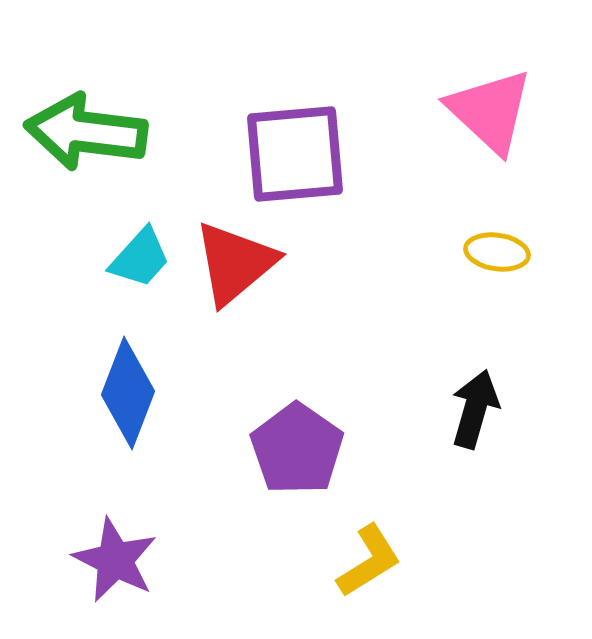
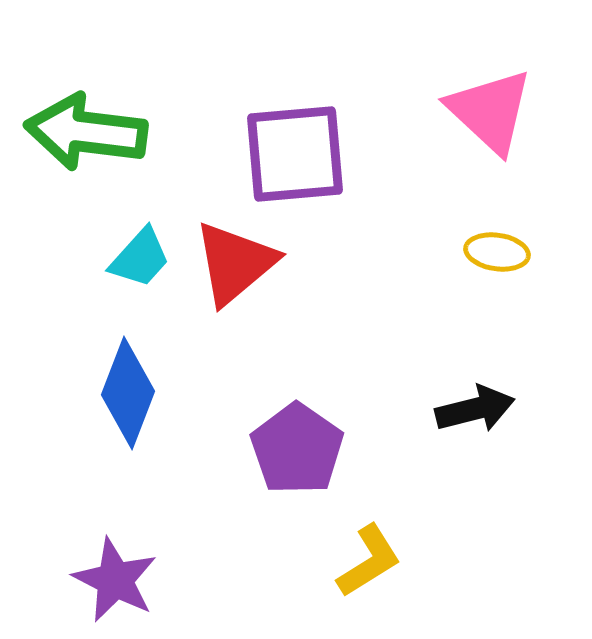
black arrow: rotated 60 degrees clockwise
purple star: moved 20 px down
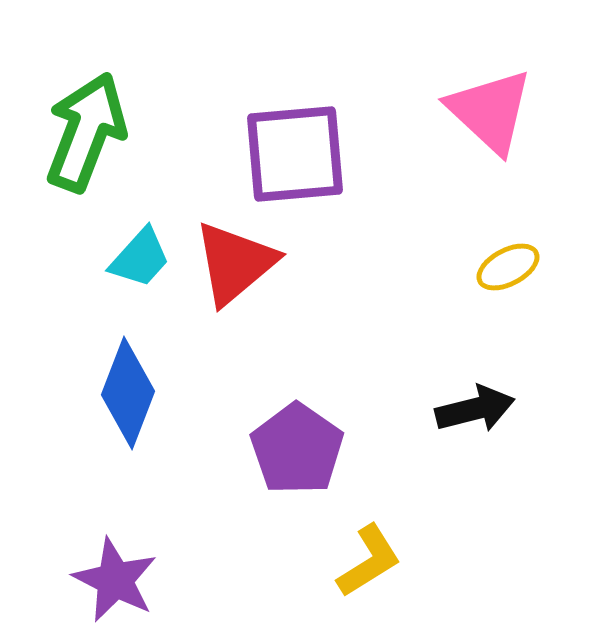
green arrow: rotated 104 degrees clockwise
yellow ellipse: moved 11 px right, 15 px down; rotated 36 degrees counterclockwise
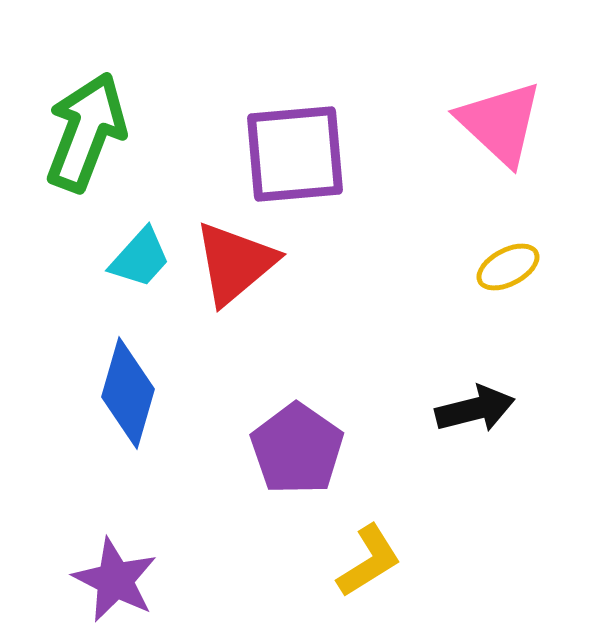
pink triangle: moved 10 px right, 12 px down
blue diamond: rotated 5 degrees counterclockwise
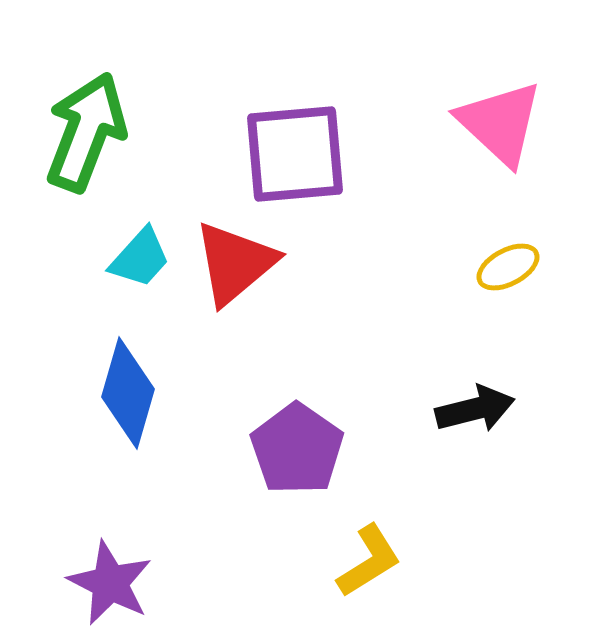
purple star: moved 5 px left, 3 px down
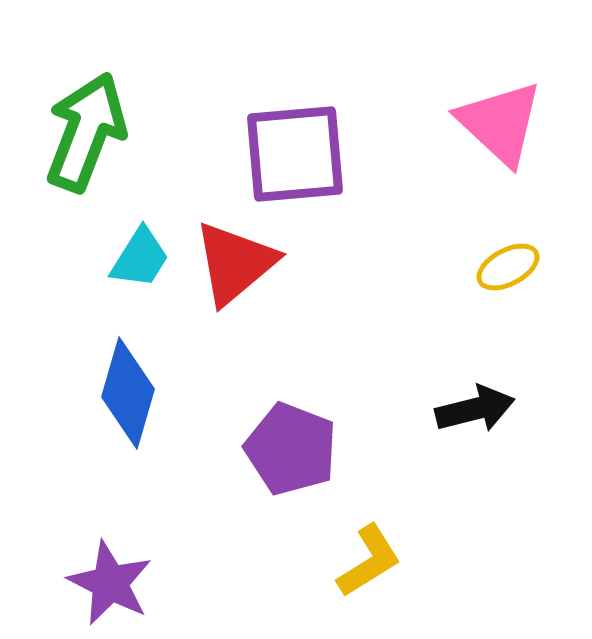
cyan trapezoid: rotated 10 degrees counterclockwise
purple pentagon: moved 6 px left; rotated 14 degrees counterclockwise
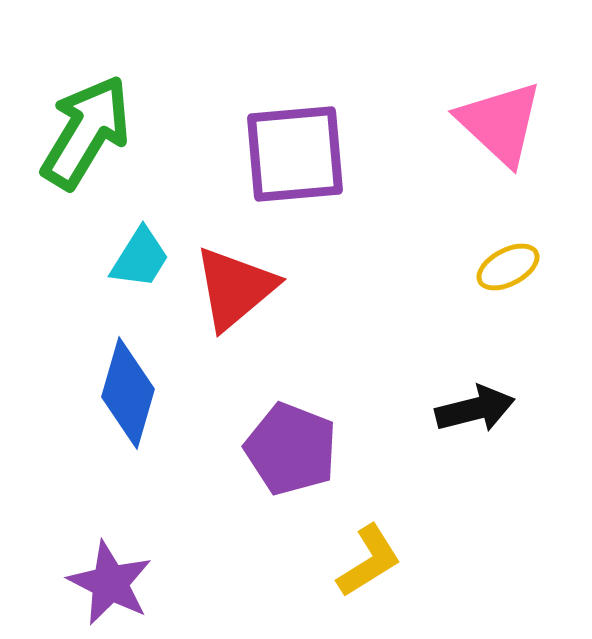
green arrow: rotated 10 degrees clockwise
red triangle: moved 25 px down
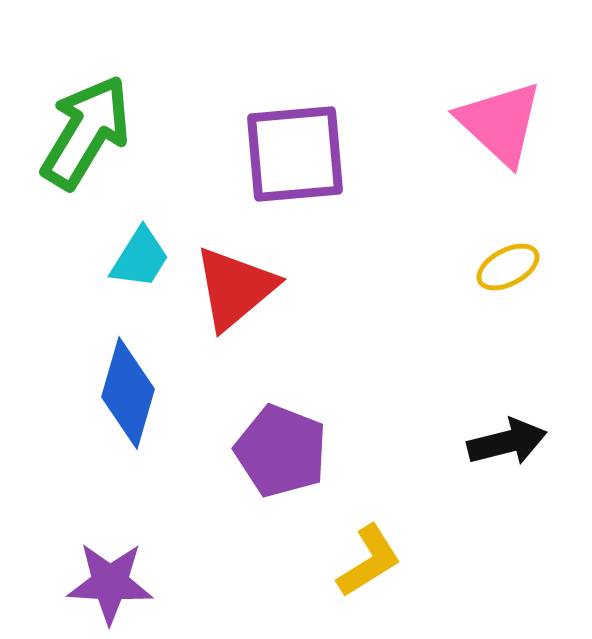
black arrow: moved 32 px right, 33 px down
purple pentagon: moved 10 px left, 2 px down
purple star: rotated 24 degrees counterclockwise
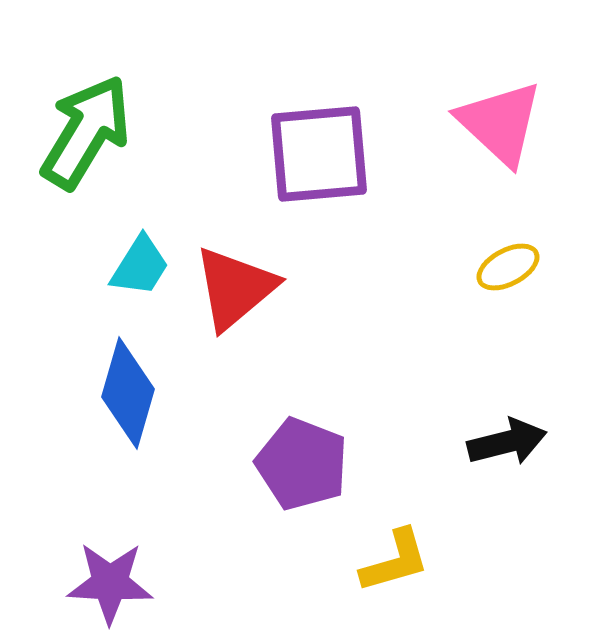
purple square: moved 24 px right
cyan trapezoid: moved 8 px down
purple pentagon: moved 21 px right, 13 px down
yellow L-shape: moved 26 px right; rotated 16 degrees clockwise
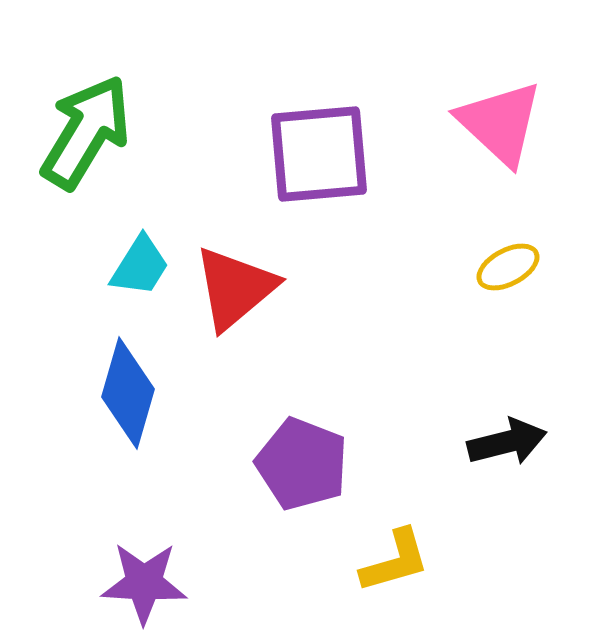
purple star: moved 34 px right
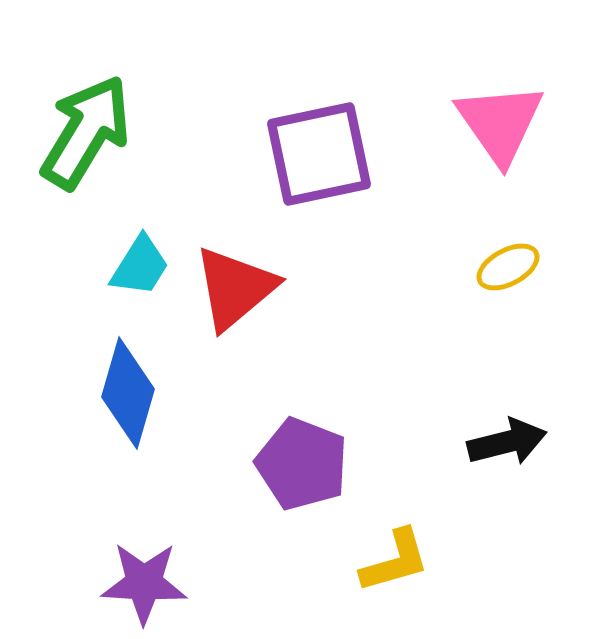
pink triangle: rotated 12 degrees clockwise
purple square: rotated 7 degrees counterclockwise
